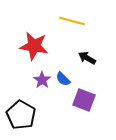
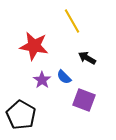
yellow line: rotated 45 degrees clockwise
blue semicircle: moved 1 px right, 2 px up
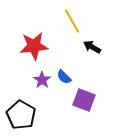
red star: rotated 16 degrees counterclockwise
black arrow: moved 5 px right, 11 px up
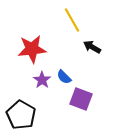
yellow line: moved 1 px up
red star: moved 2 px left, 3 px down
purple square: moved 3 px left, 1 px up
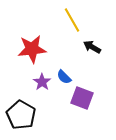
purple star: moved 2 px down
purple square: moved 1 px right, 1 px up
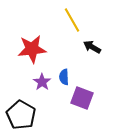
blue semicircle: rotated 42 degrees clockwise
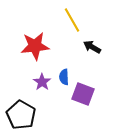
red star: moved 3 px right, 3 px up
purple square: moved 1 px right, 4 px up
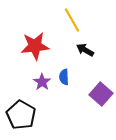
black arrow: moved 7 px left, 3 px down
purple square: moved 18 px right; rotated 20 degrees clockwise
